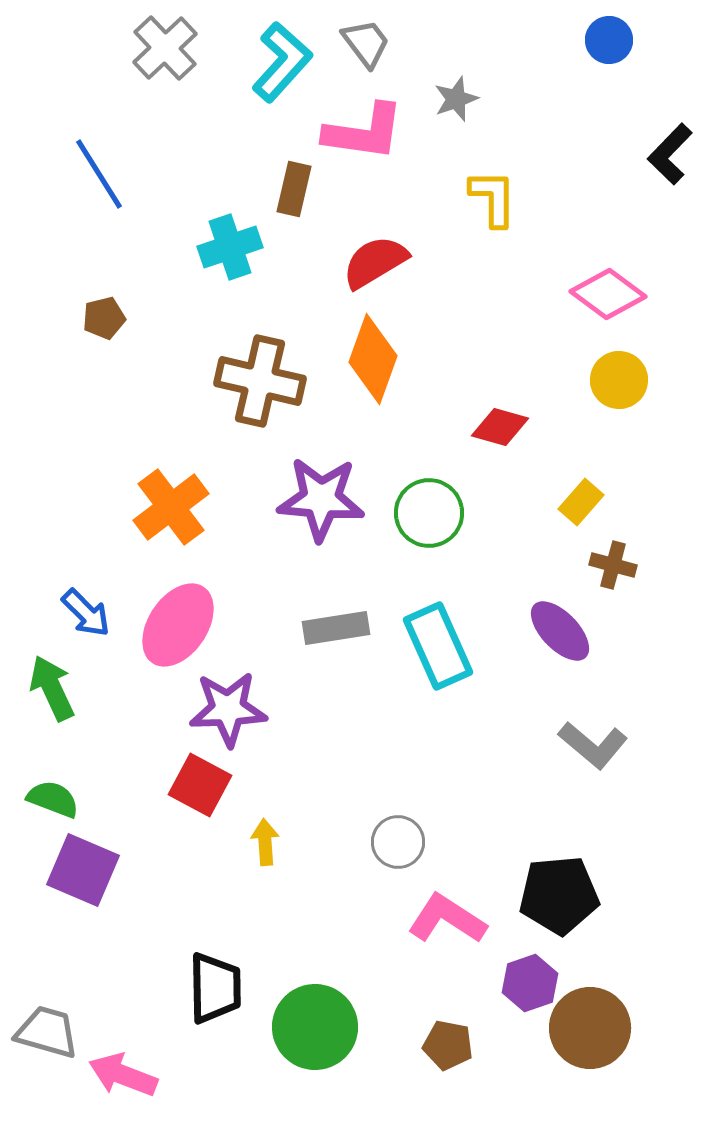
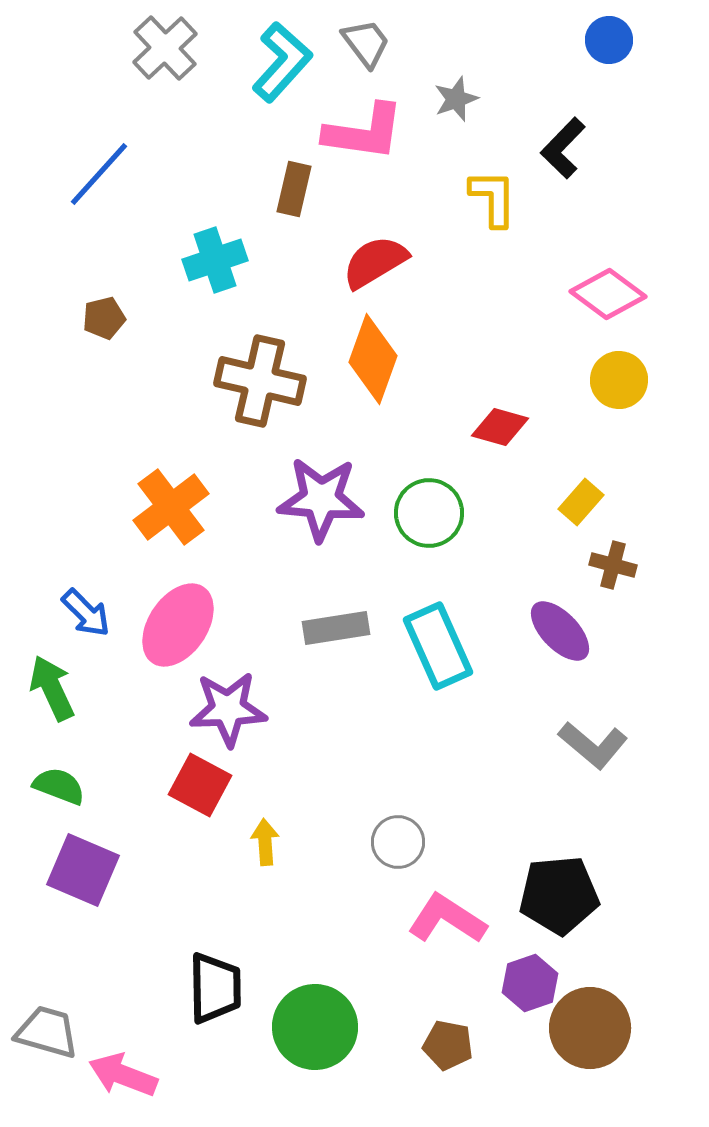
black L-shape at (670, 154): moved 107 px left, 6 px up
blue line at (99, 174): rotated 74 degrees clockwise
cyan cross at (230, 247): moved 15 px left, 13 px down
green semicircle at (53, 799): moved 6 px right, 13 px up
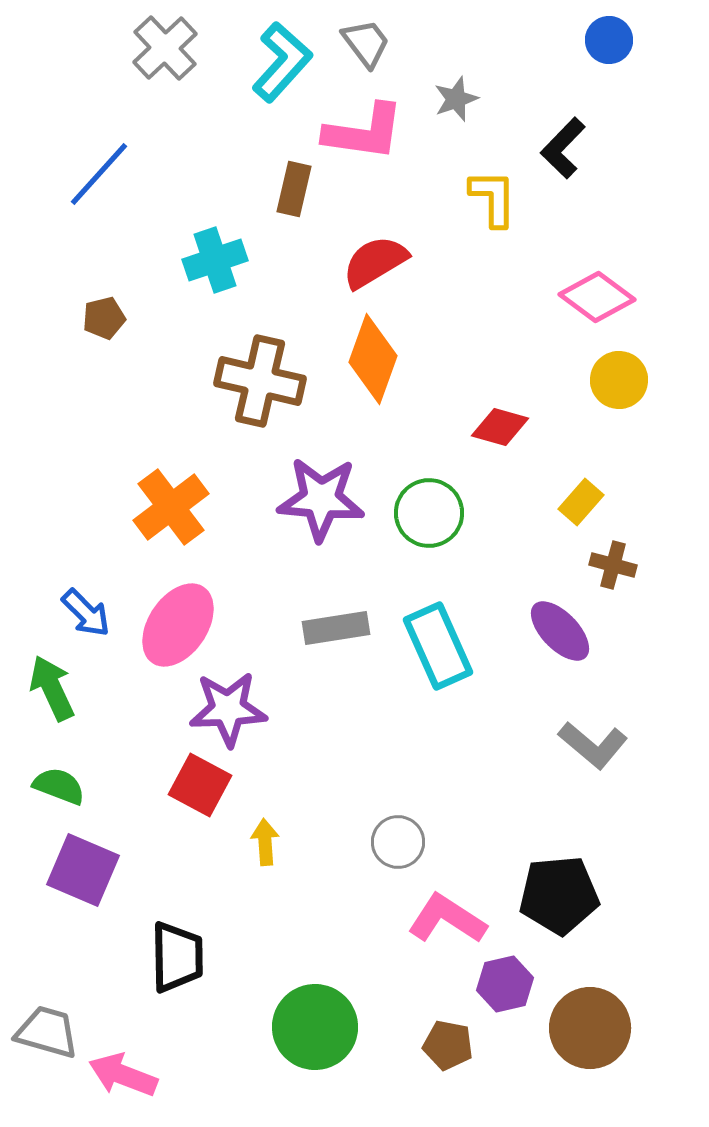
pink diamond at (608, 294): moved 11 px left, 3 px down
purple hexagon at (530, 983): moved 25 px left, 1 px down; rotated 6 degrees clockwise
black trapezoid at (215, 988): moved 38 px left, 31 px up
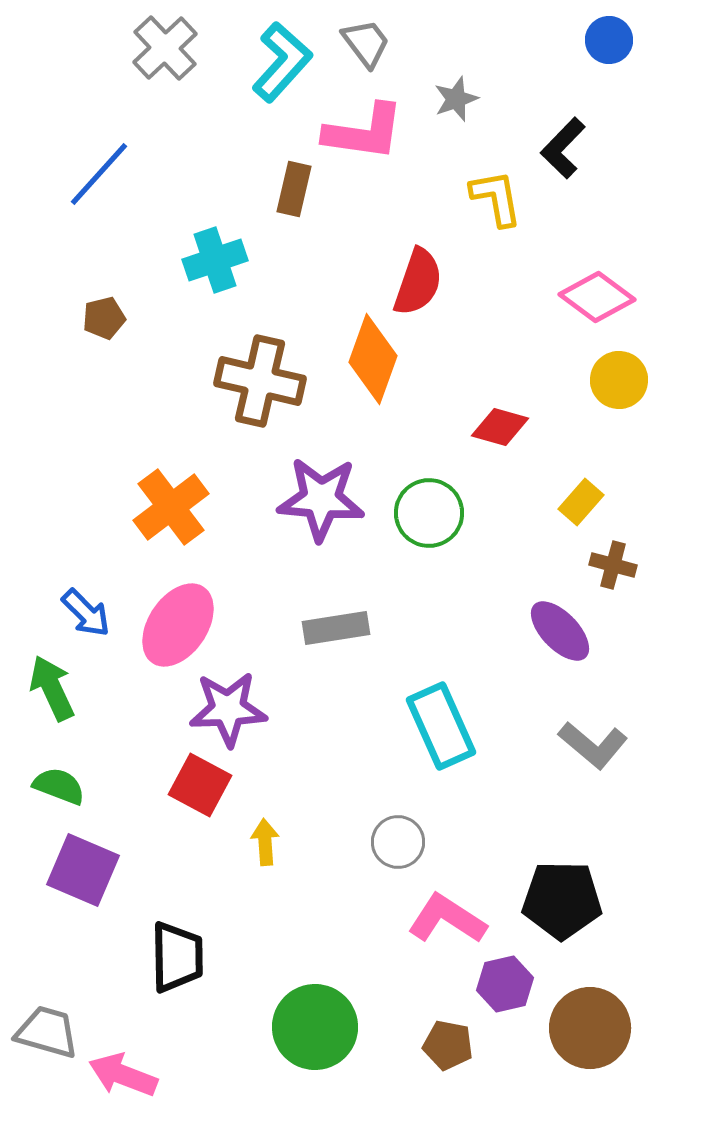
yellow L-shape at (493, 198): moved 3 px right; rotated 10 degrees counterclockwise
red semicircle at (375, 262): moved 43 px right, 20 px down; rotated 140 degrees clockwise
cyan rectangle at (438, 646): moved 3 px right, 80 px down
black pentagon at (559, 895): moved 3 px right, 5 px down; rotated 6 degrees clockwise
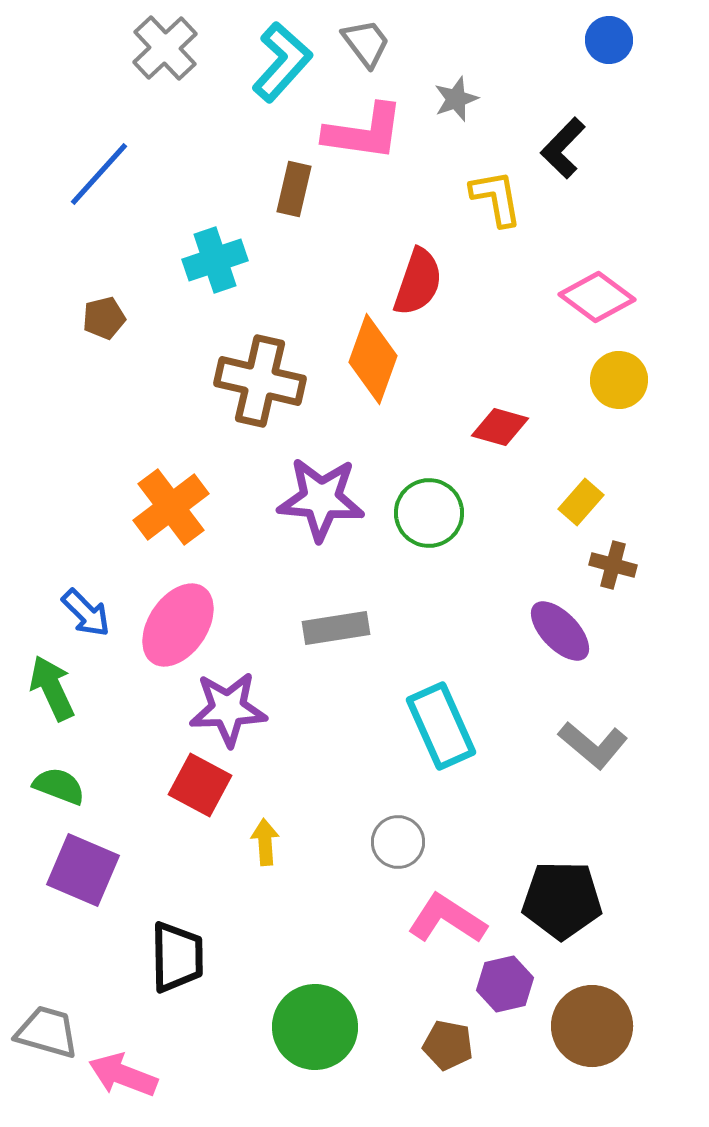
brown circle at (590, 1028): moved 2 px right, 2 px up
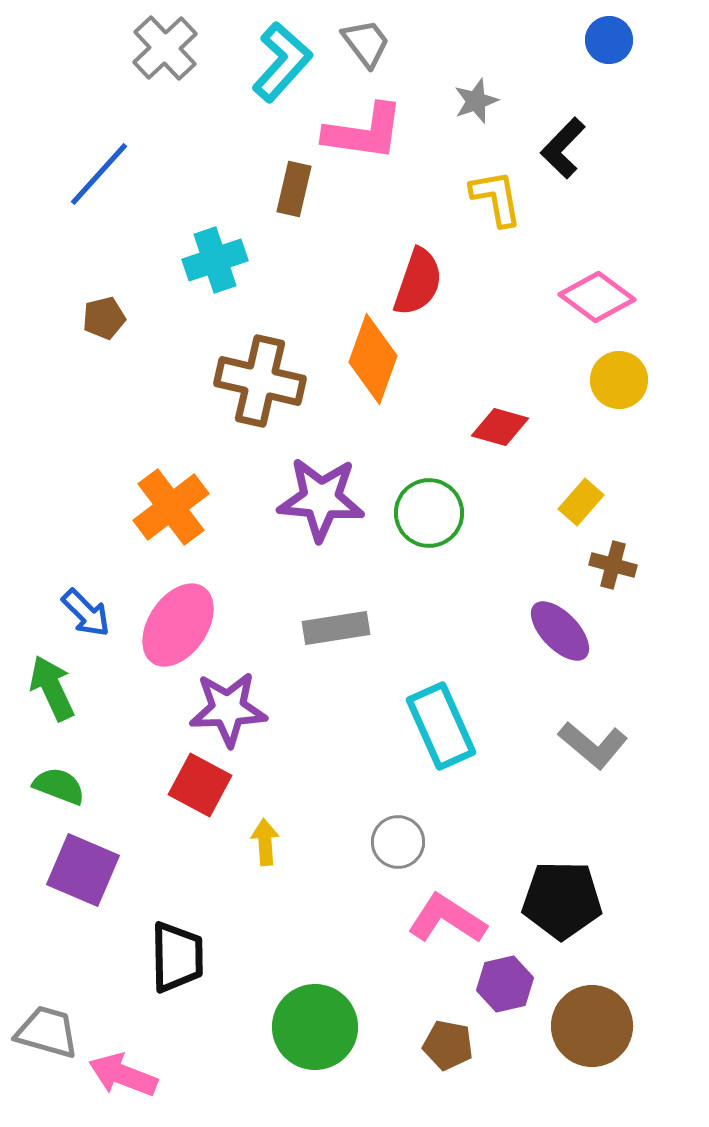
gray star at (456, 99): moved 20 px right, 2 px down
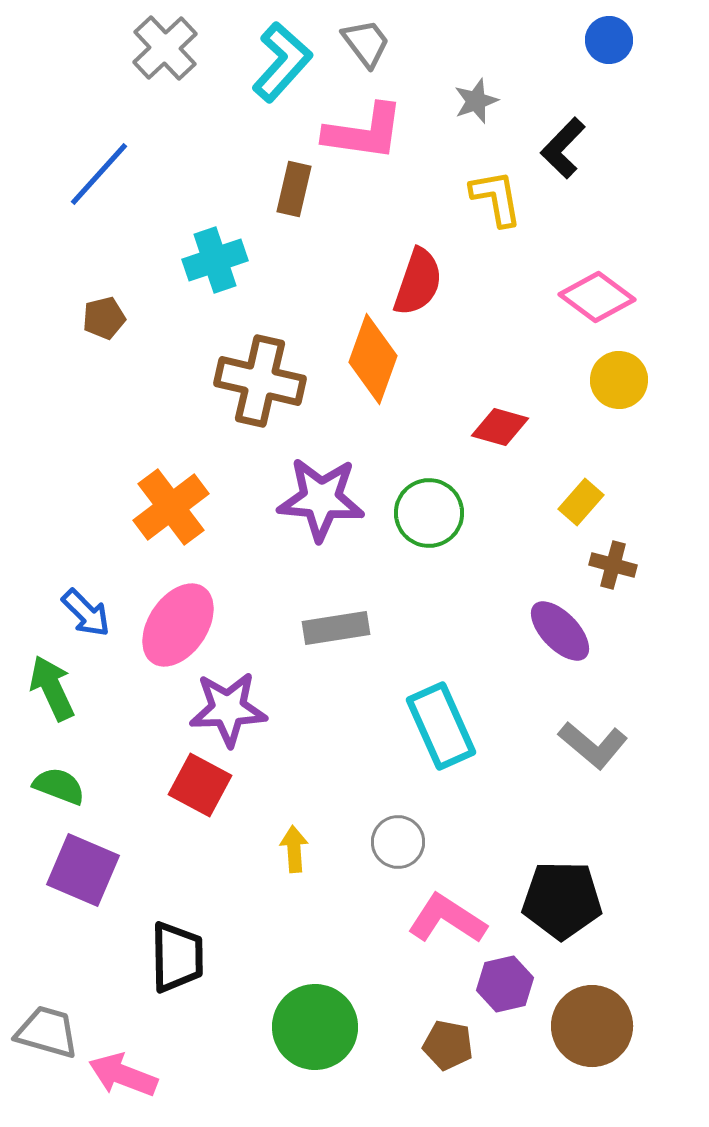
yellow arrow at (265, 842): moved 29 px right, 7 px down
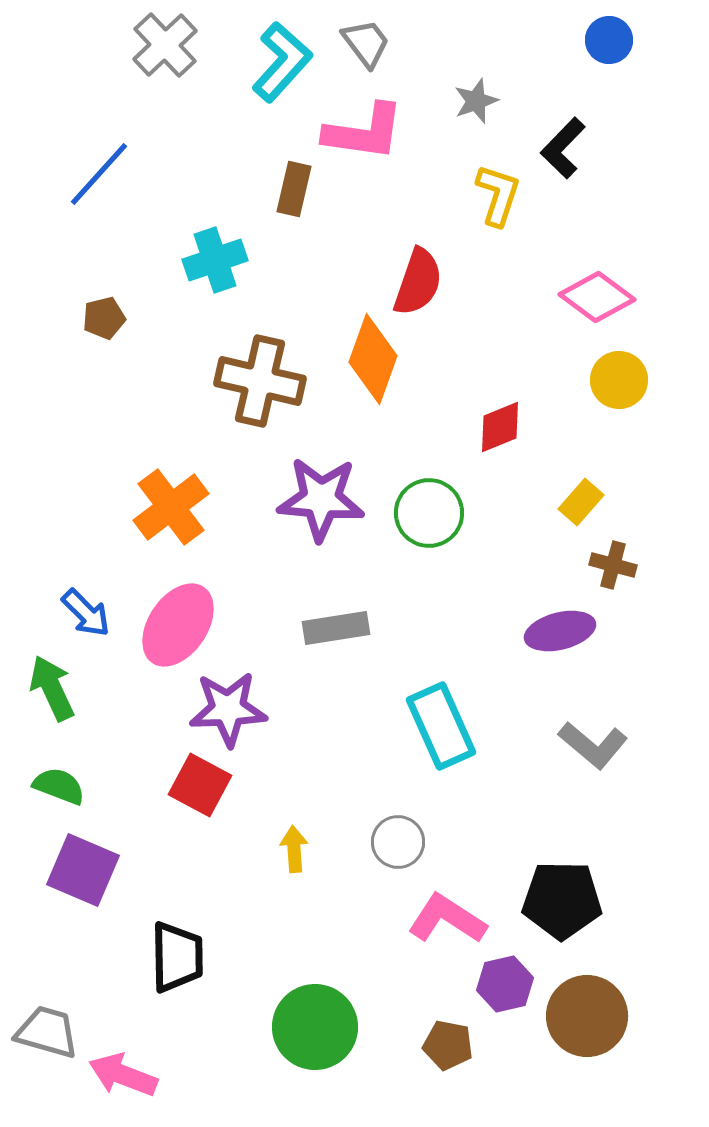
gray cross at (165, 48): moved 3 px up
yellow L-shape at (496, 198): moved 2 px right, 3 px up; rotated 28 degrees clockwise
red diamond at (500, 427): rotated 38 degrees counterclockwise
purple ellipse at (560, 631): rotated 60 degrees counterclockwise
brown circle at (592, 1026): moved 5 px left, 10 px up
